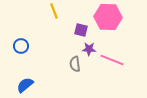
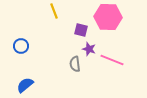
purple star: rotated 16 degrees clockwise
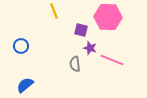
purple star: moved 1 px right, 1 px up
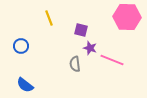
yellow line: moved 5 px left, 7 px down
pink hexagon: moved 19 px right
blue semicircle: rotated 102 degrees counterclockwise
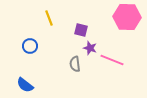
blue circle: moved 9 px right
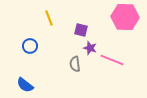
pink hexagon: moved 2 px left
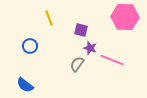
gray semicircle: moved 2 px right; rotated 42 degrees clockwise
